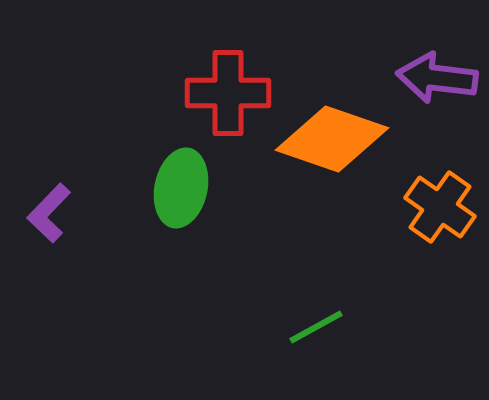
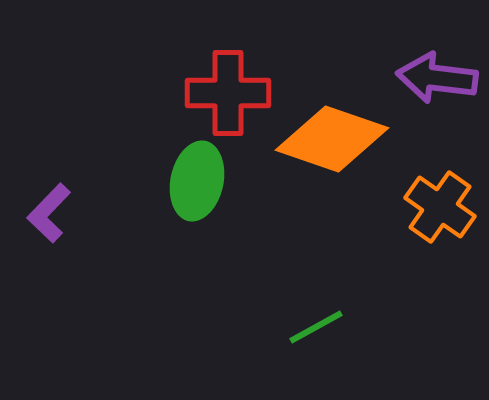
green ellipse: moved 16 px right, 7 px up
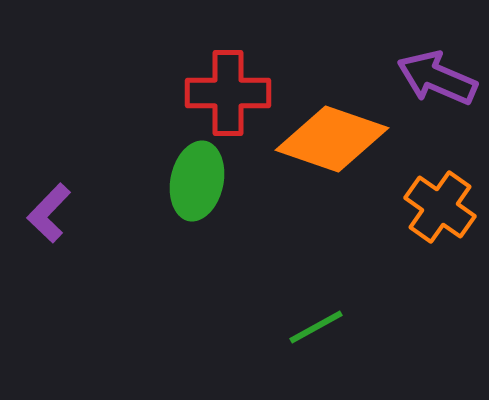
purple arrow: rotated 16 degrees clockwise
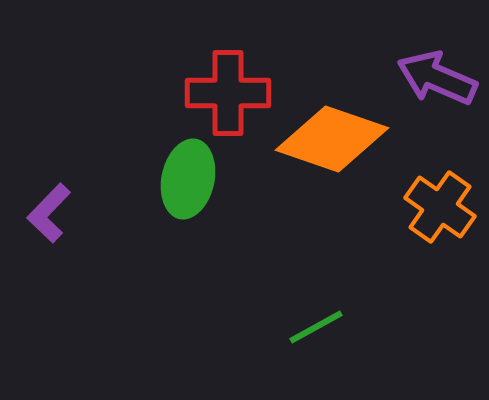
green ellipse: moved 9 px left, 2 px up
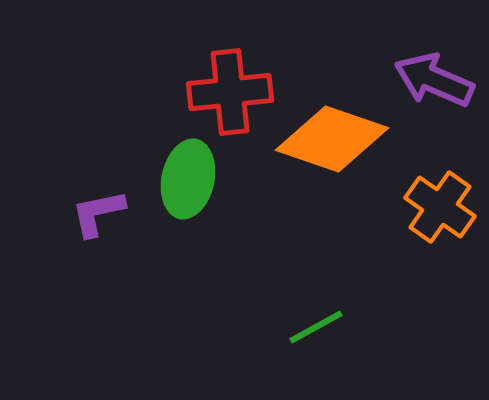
purple arrow: moved 3 px left, 2 px down
red cross: moved 2 px right, 1 px up; rotated 6 degrees counterclockwise
purple L-shape: moved 49 px right; rotated 34 degrees clockwise
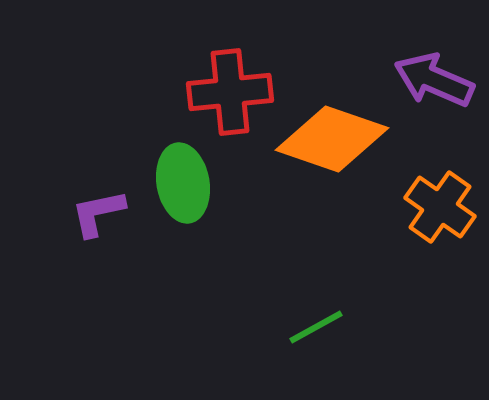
green ellipse: moved 5 px left, 4 px down; rotated 22 degrees counterclockwise
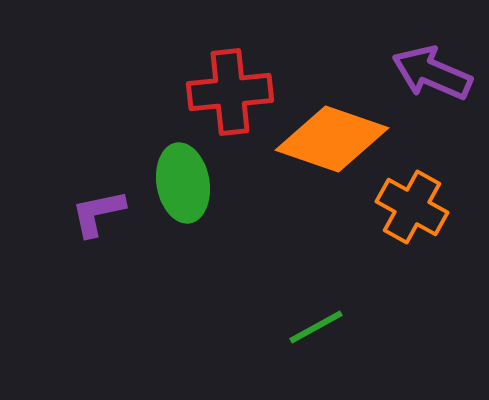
purple arrow: moved 2 px left, 7 px up
orange cross: moved 28 px left; rotated 6 degrees counterclockwise
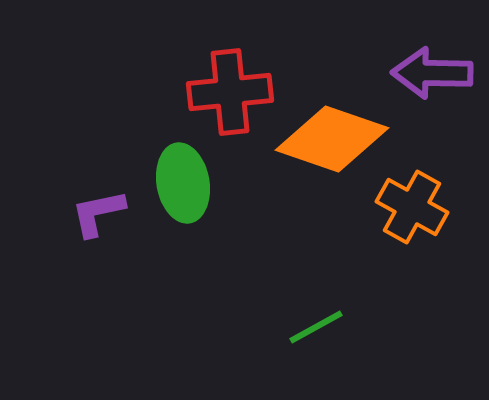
purple arrow: rotated 22 degrees counterclockwise
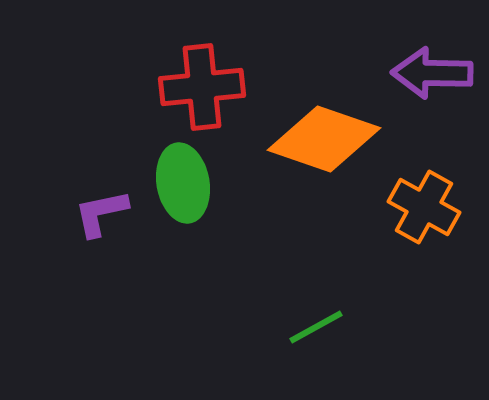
red cross: moved 28 px left, 5 px up
orange diamond: moved 8 px left
orange cross: moved 12 px right
purple L-shape: moved 3 px right
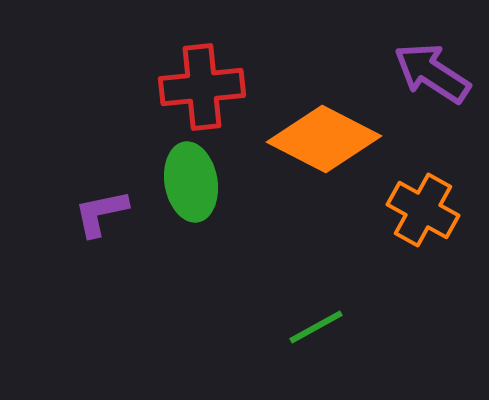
purple arrow: rotated 32 degrees clockwise
orange diamond: rotated 8 degrees clockwise
green ellipse: moved 8 px right, 1 px up
orange cross: moved 1 px left, 3 px down
